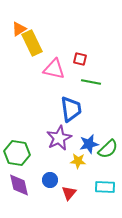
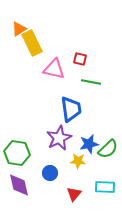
blue circle: moved 7 px up
red triangle: moved 5 px right, 1 px down
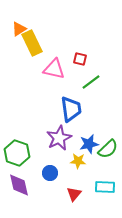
green line: rotated 48 degrees counterclockwise
green hexagon: rotated 10 degrees clockwise
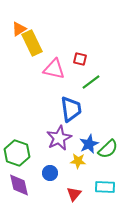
blue star: rotated 12 degrees counterclockwise
